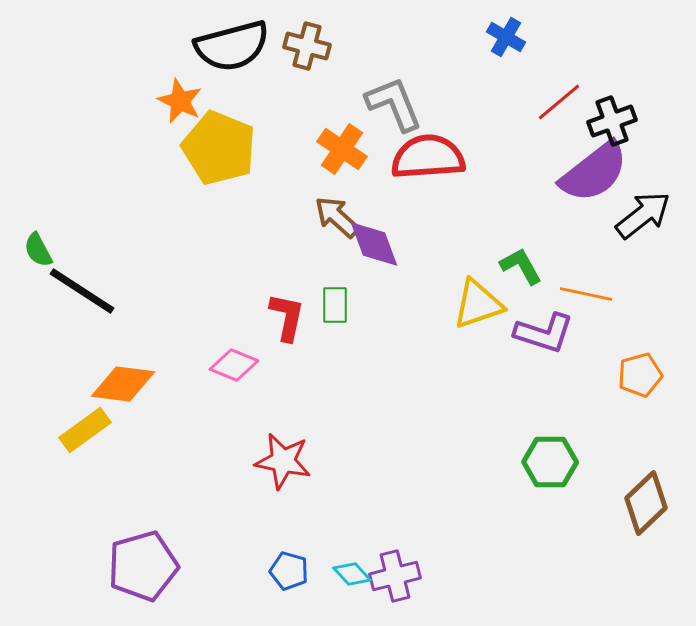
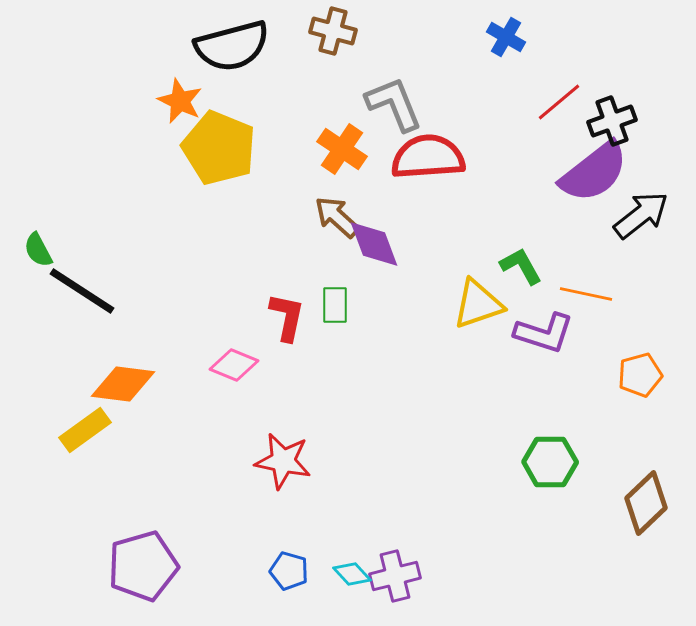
brown cross: moved 26 px right, 15 px up
black arrow: moved 2 px left
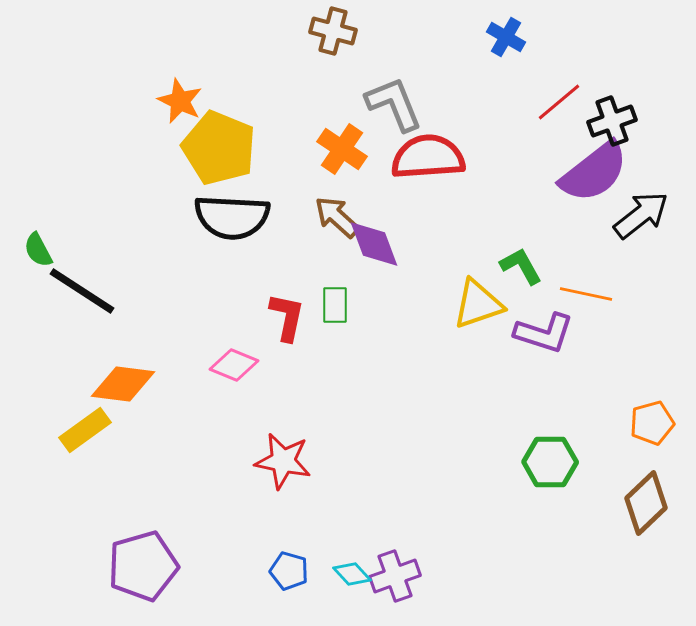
black semicircle: moved 171 px down; rotated 18 degrees clockwise
orange pentagon: moved 12 px right, 48 px down
purple cross: rotated 6 degrees counterclockwise
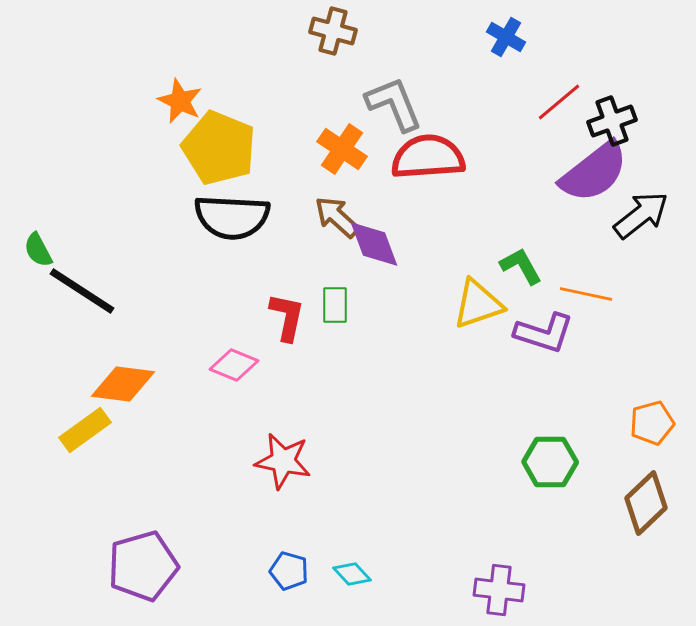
purple cross: moved 104 px right, 14 px down; rotated 27 degrees clockwise
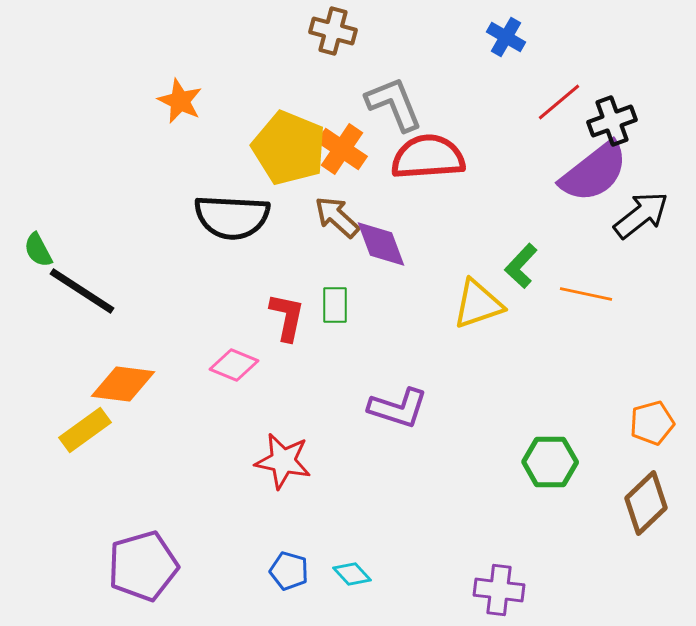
yellow pentagon: moved 70 px right
purple diamond: moved 7 px right
green L-shape: rotated 108 degrees counterclockwise
purple L-shape: moved 146 px left, 75 px down
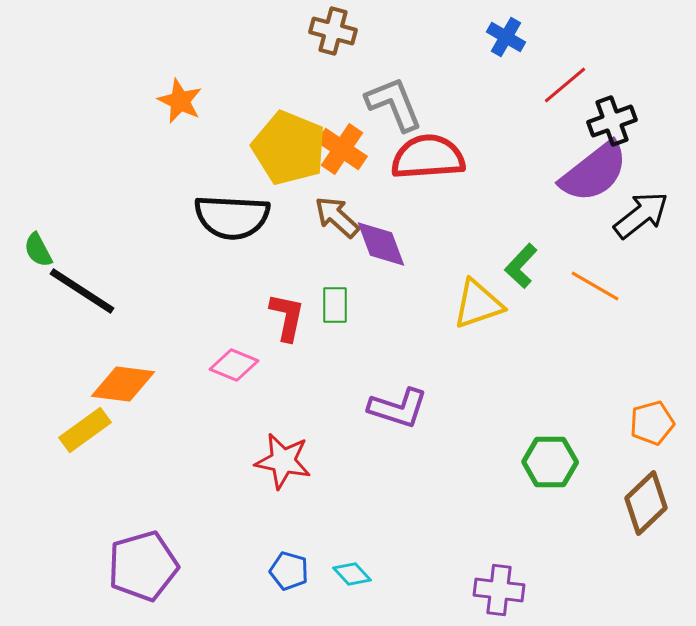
red line: moved 6 px right, 17 px up
orange line: moved 9 px right, 8 px up; rotated 18 degrees clockwise
